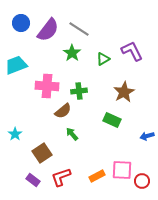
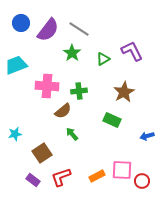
cyan star: rotated 24 degrees clockwise
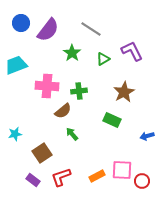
gray line: moved 12 px right
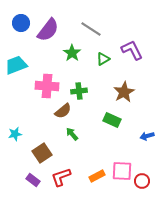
purple L-shape: moved 1 px up
pink square: moved 1 px down
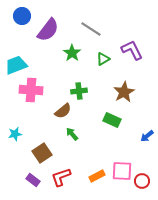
blue circle: moved 1 px right, 7 px up
pink cross: moved 16 px left, 4 px down
blue arrow: rotated 24 degrees counterclockwise
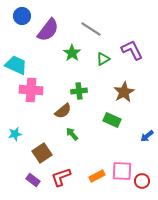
cyan trapezoid: rotated 45 degrees clockwise
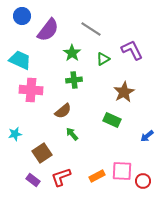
cyan trapezoid: moved 4 px right, 5 px up
green cross: moved 5 px left, 11 px up
red circle: moved 1 px right
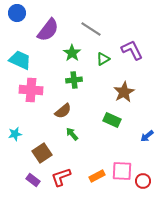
blue circle: moved 5 px left, 3 px up
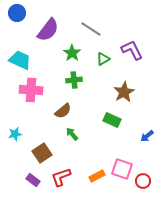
pink square: moved 2 px up; rotated 15 degrees clockwise
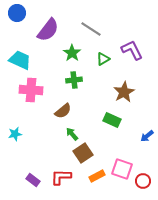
brown square: moved 41 px right
red L-shape: rotated 20 degrees clockwise
